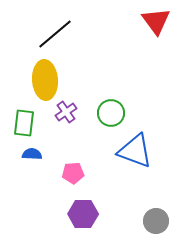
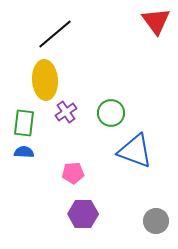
blue semicircle: moved 8 px left, 2 px up
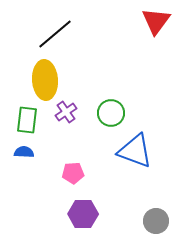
red triangle: rotated 12 degrees clockwise
green rectangle: moved 3 px right, 3 px up
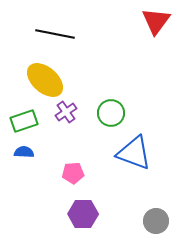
black line: rotated 51 degrees clockwise
yellow ellipse: rotated 45 degrees counterclockwise
green rectangle: moved 3 px left, 1 px down; rotated 64 degrees clockwise
blue triangle: moved 1 px left, 2 px down
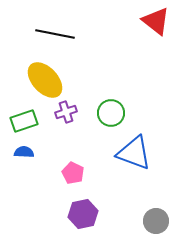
red triangle: rotated 28 degrees counterclockwise
yellow ellipse: rotated 6 degrees clockwise
purple cross: rotated 15 degrees clockwise
pink pentagon: rotated 30 degrees clockwise
purple hexagon: rotated 12 degrees counterclockwise
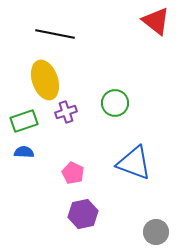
yellow ellipse: rotated 24 degrees clockwise
green circle: moved 4 px right, 10 px up
blue triangle: moved 10 px down
gray circle: moved 11 px down
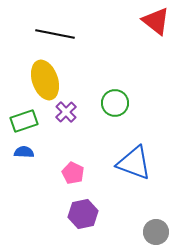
purple cross: rotated 25 degrees counterclockwise
